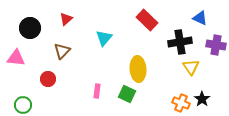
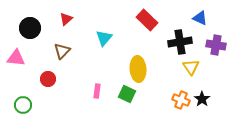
orange cross: moved 3 px up
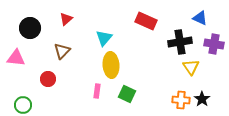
red rectangle: moved 1 px left, 1 px down; rotated 20 degrees counterclockwise
purple cross: moved 2 px left, 1 px up
yellow ellipse: moved 27 px left, 4 px up
orange cross: rotated 18 degrees counterclockwise
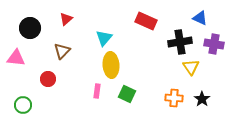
orange cross: moved 7 px left, 2 px up
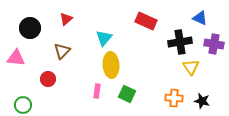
black star: moved 2 px down; rotated 21 degrees counterclockwise
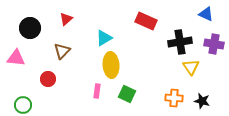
blue triangle: moved 6 px right, 4 px up
cyan triangle: rotated 18 degrees clockwise
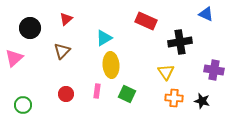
purple cross: moved 26 px down
pink triangle: moved 2 px left; rotated 48 degrees counterclockwise
yellow triangle: moved 25 px left, 5 px down
red circle: moved 18 px right, 15 px down
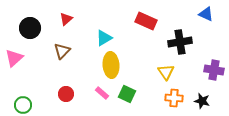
pink rectangle: moved 5 px right, 2 px down; rotated 56 degrees counterclockwise
